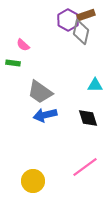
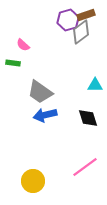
purple hexagon: rotated 15 degrees clockwise
gray diamond: rotated 40 degrees clockwise
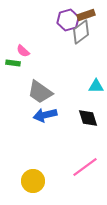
pink semicircle: moved 6 px down
cyan triangle: moved 1 px right, 1 px down
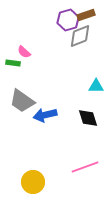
gray diamond: moved 1 px left, 4 px down; rotated 15 degrees clockwise
pink semicircle: moved 1 px right, 1 px down
gray trapezoid: moved 18 px left, 9 px down
pink line: rotated 16 degrees clockwise
yellow circle: moved 1 px down
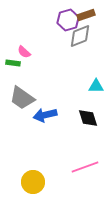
gray trapezoid: moved 3 px up
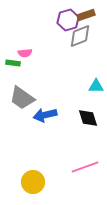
pink semicircle: moved 1 px right, 1 px down; rotated 48 degrees counterclockwise
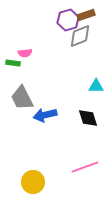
gray trapezoid: rotated 28 degrees clockwise
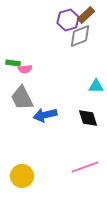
brown rectangle: rotated 24 degrees counterclockwise
pink semicircle: moved 16 px down
yellow circle: moved 11 px left, 6 px up
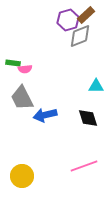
pink line: moved 1 px left, 1 px up
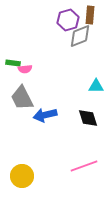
brown rectangle: moved 4 px right; rotated 42 degrees counterclockwise
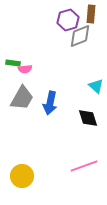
brown rectangle: moved 1 px right, 1 px up
cyan triangle: rotated 42 degrees clockwise
gray trapezoid: rotated 124 degrees counterclockwise
blue arrow: moved 5 px right, 12 px up; rotated 65 degrees counterclockwise
